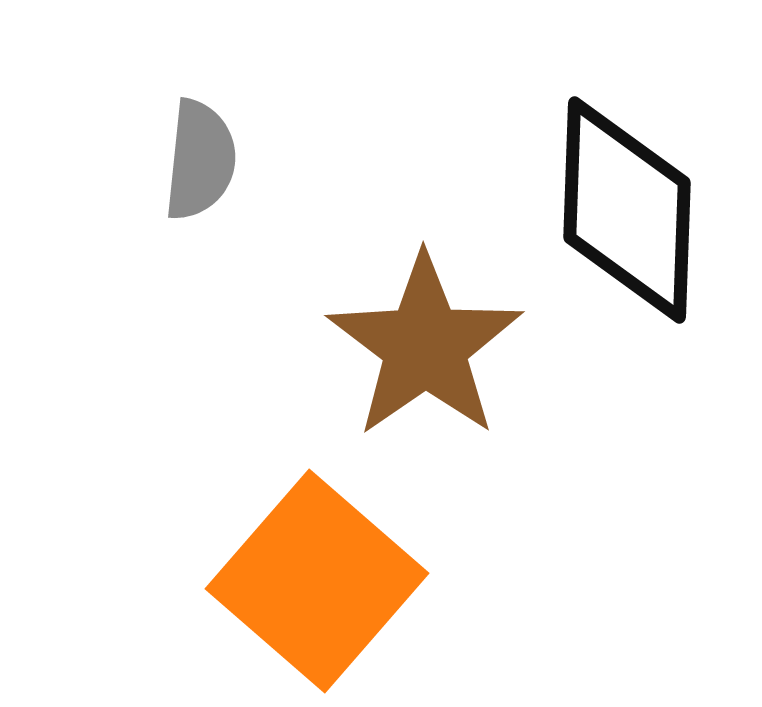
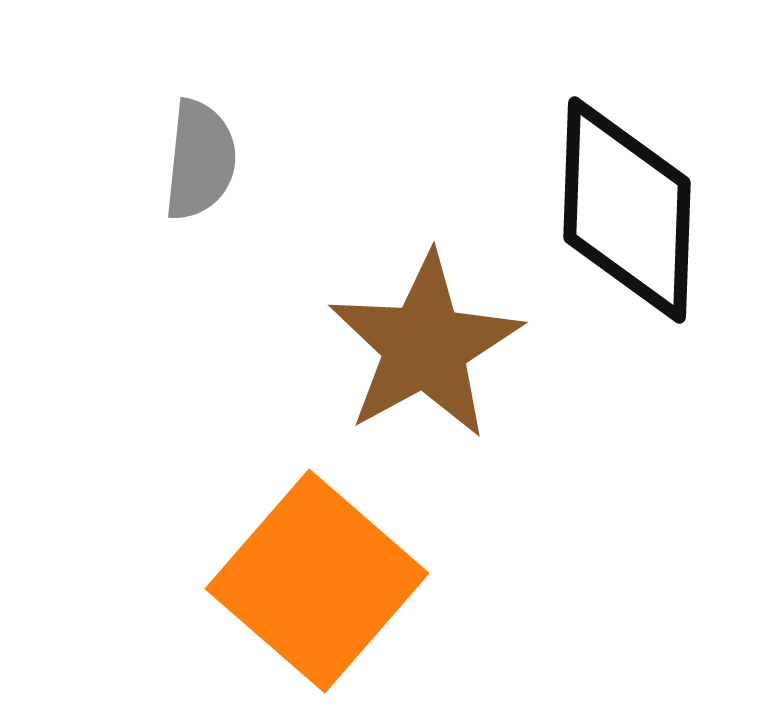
brown star: rotated 6 degrees clockwise
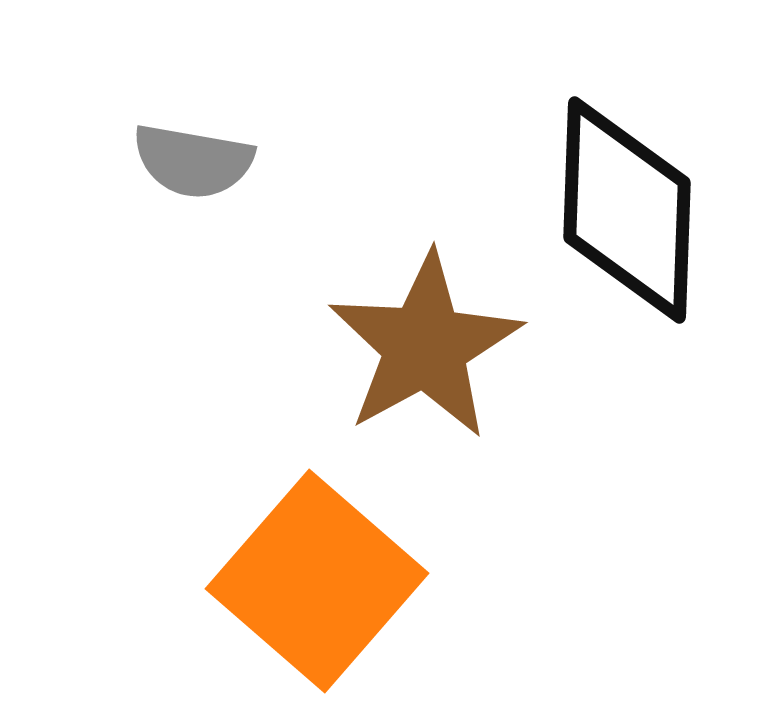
gray semicircle: moved 7 px left, 1 px down; rotated 94 degrees clockwise
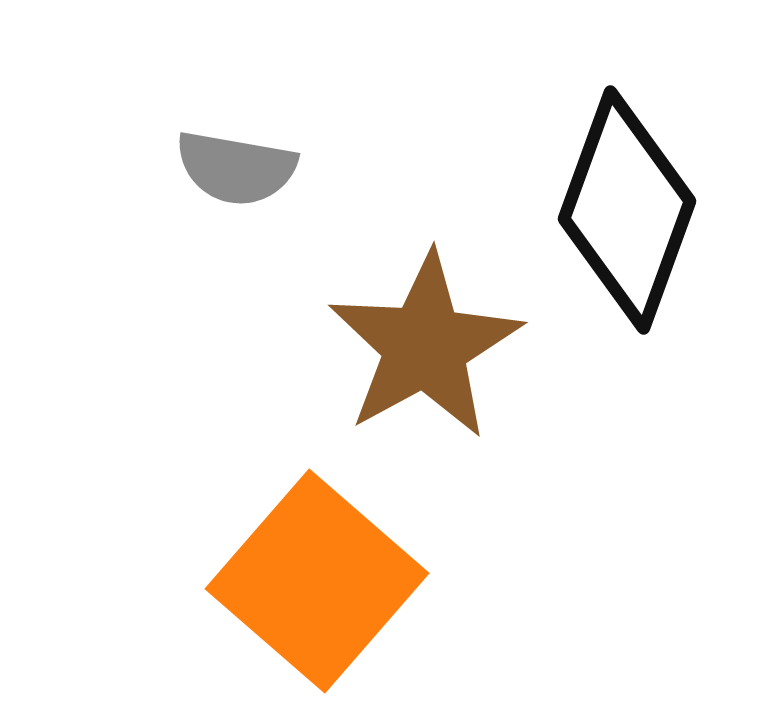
gray semicircle: moved 43 px right, 7 px down
black diamond: rotated 18 degrees clockwise
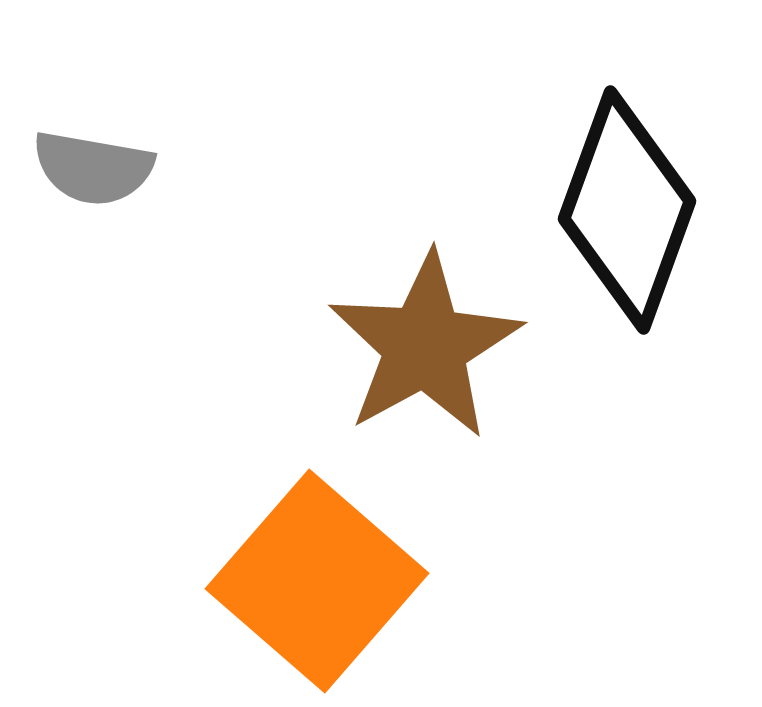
gray semicircle: moved 143 px left
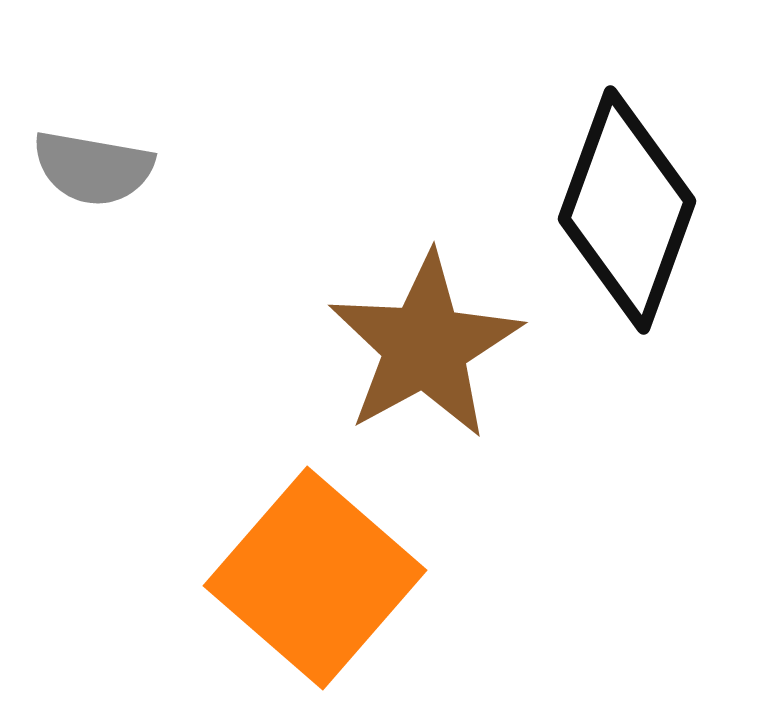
orange square: moved 2 px left, 3 px up
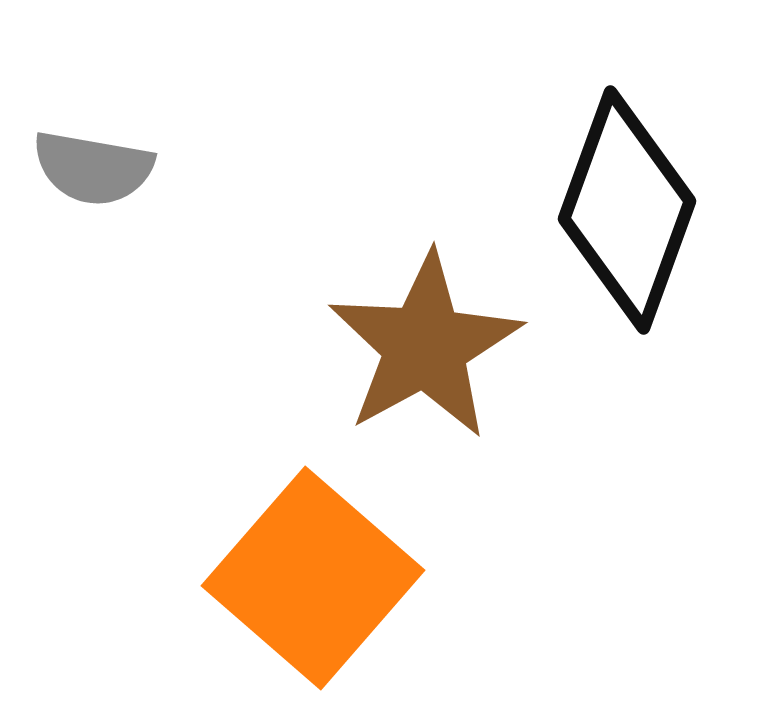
orange square: moved 2 px left
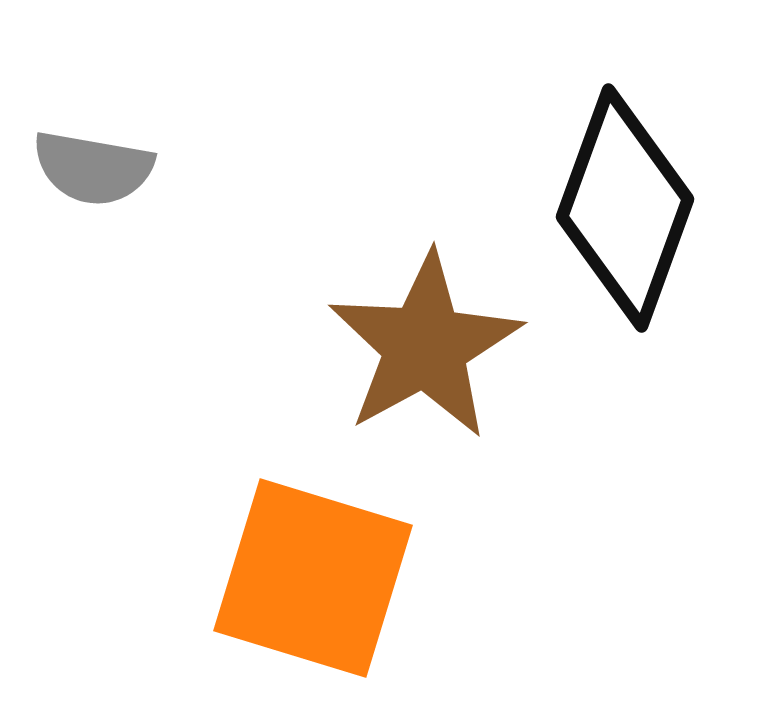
black diamond: moved 2 px left, 2 px up
orange square: rotated 24 degrees counterclockwise
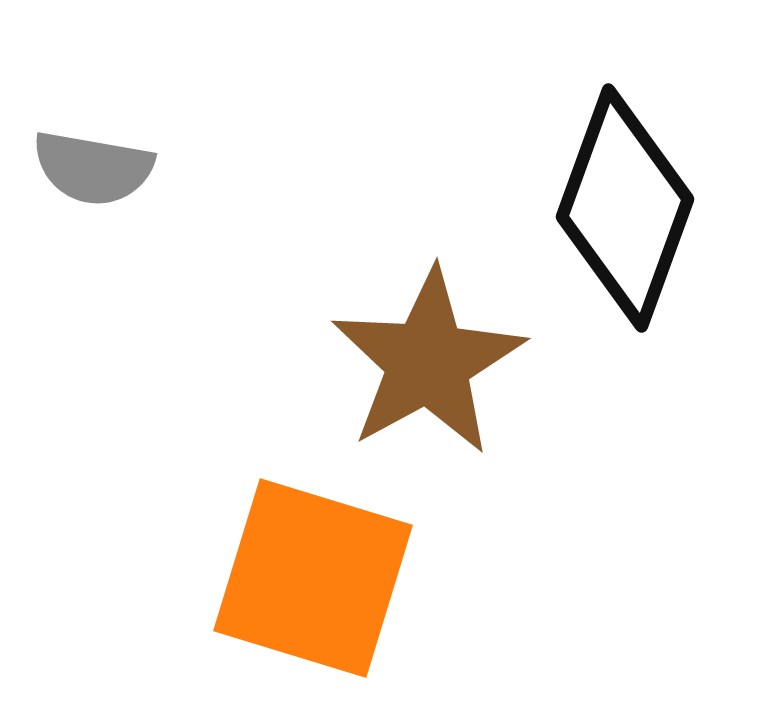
brown star: moved 3 px right, 16 px down
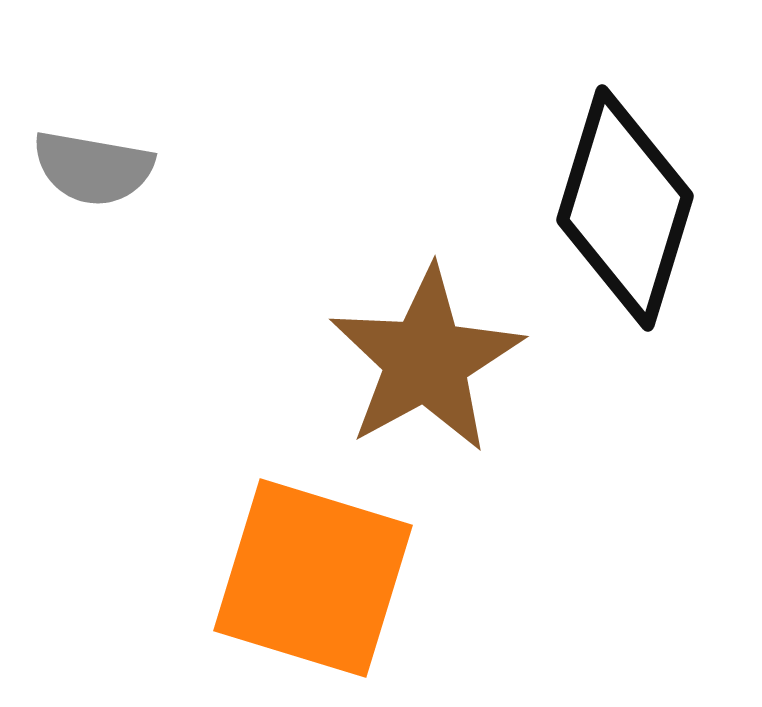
black diamond: rotated 3 degrees counterclockwise
brown star: moved 2 px left, 2 px up
